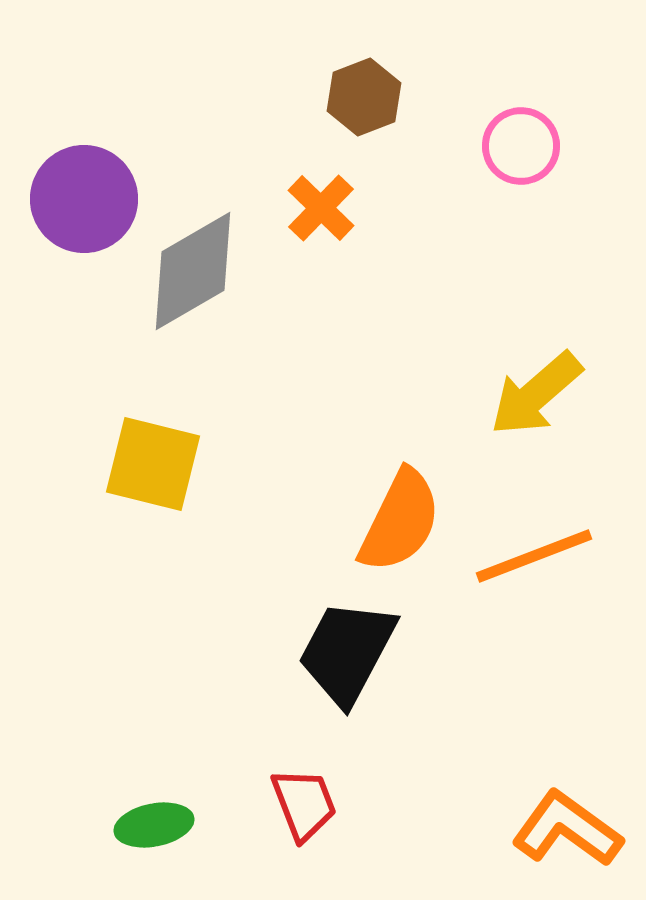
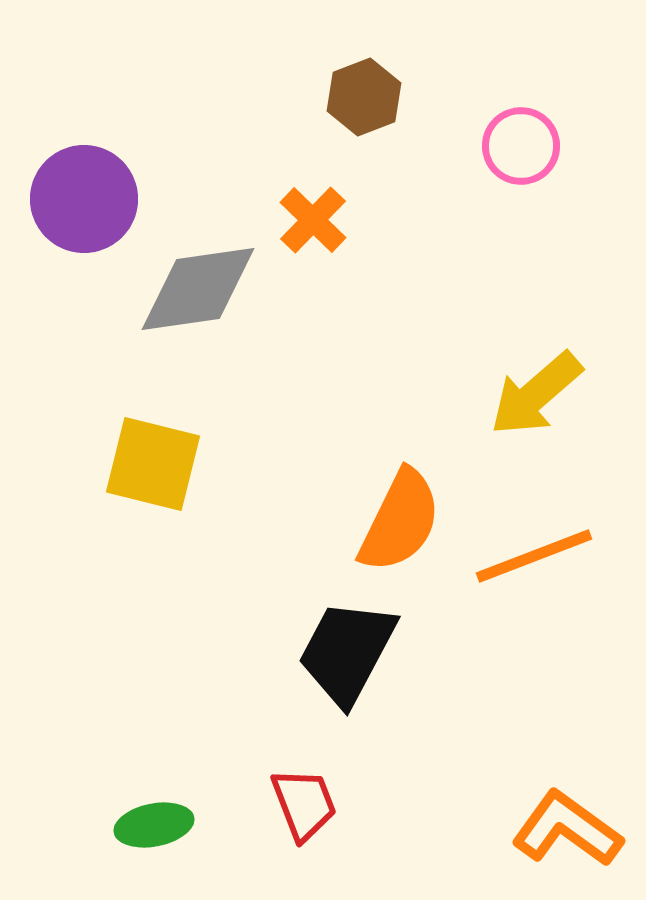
orange cross: moved 8 px left, 12 px down
gray diamond: moved 5 px right, 18 px down; rotated 22 degrees clockwise
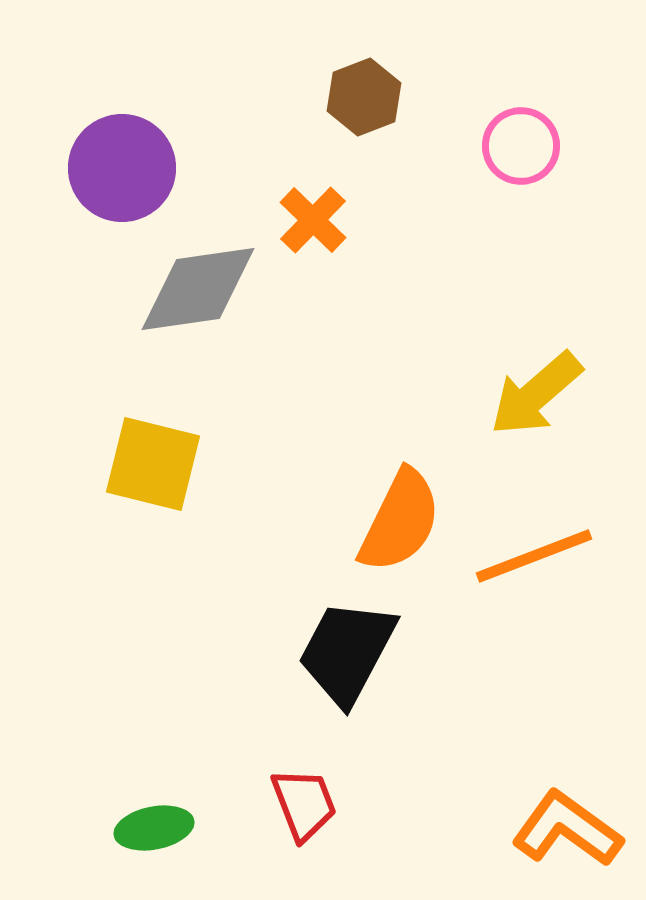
purple circle: moved 38 px right, 31 px up
green ellipse: moved 3 px down
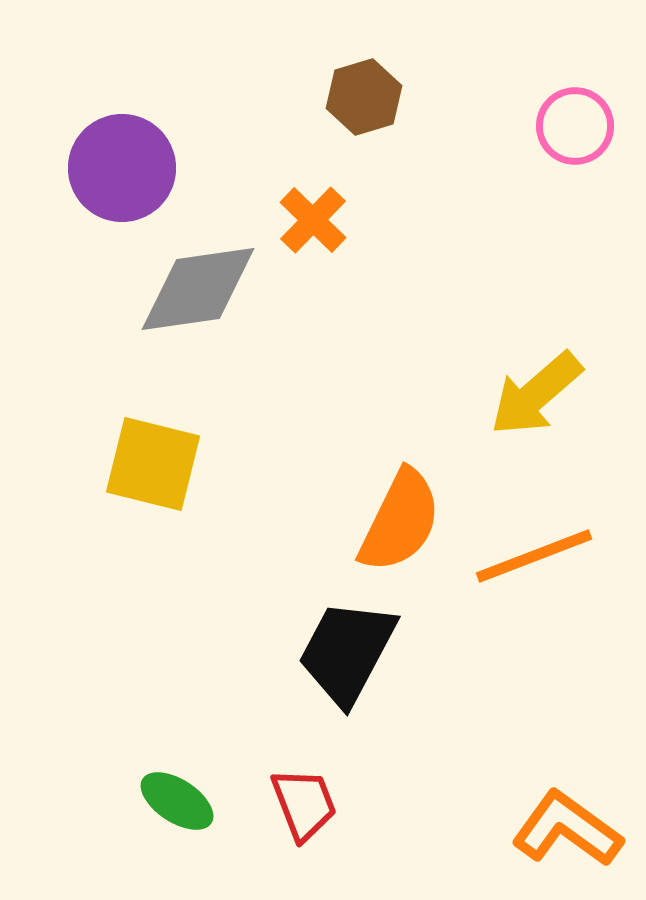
brown hexagon: rotated 4 degrees clockwise
pink circle: moved 54 px right, 20 px up
green ellipse: moved 23 px right, 27 px up; rotated 44 degrees clockwise
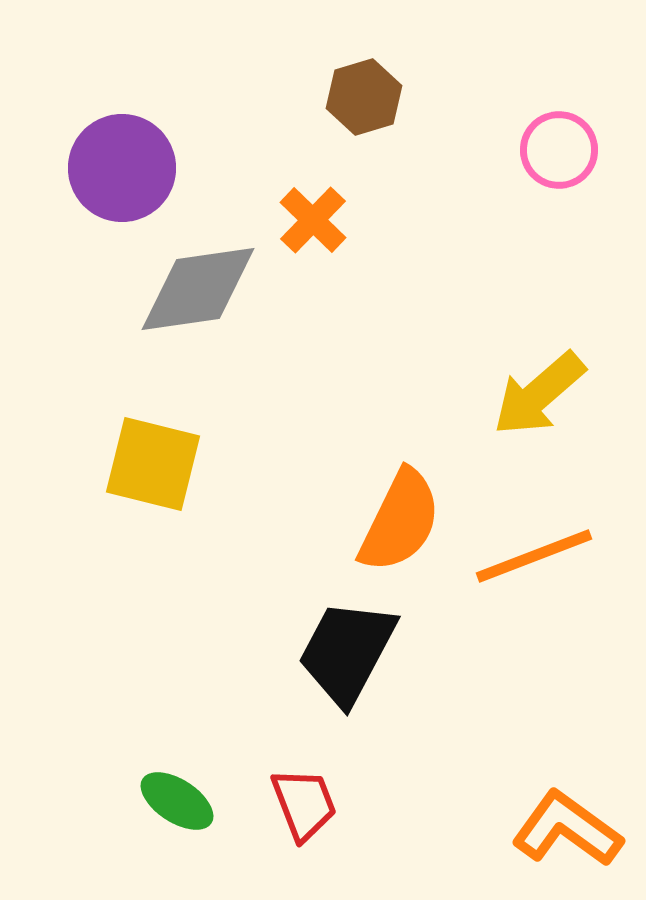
pink circle: moved 16 px left, 24 px down
yellow arrow: moved 3 px right
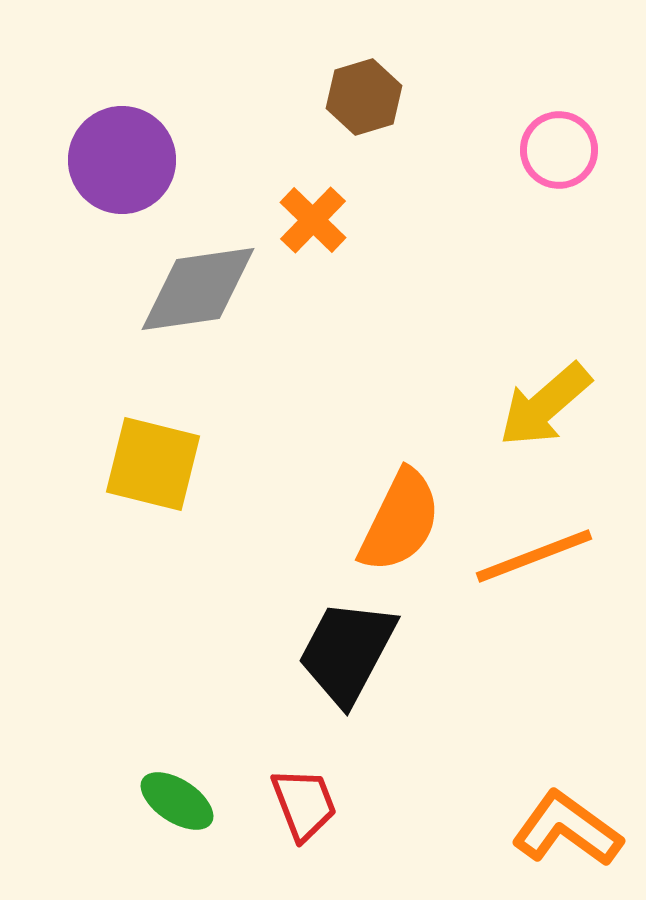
purple circle: moved 8 px up
yellow arrow: moved 6 px right, 11 px down
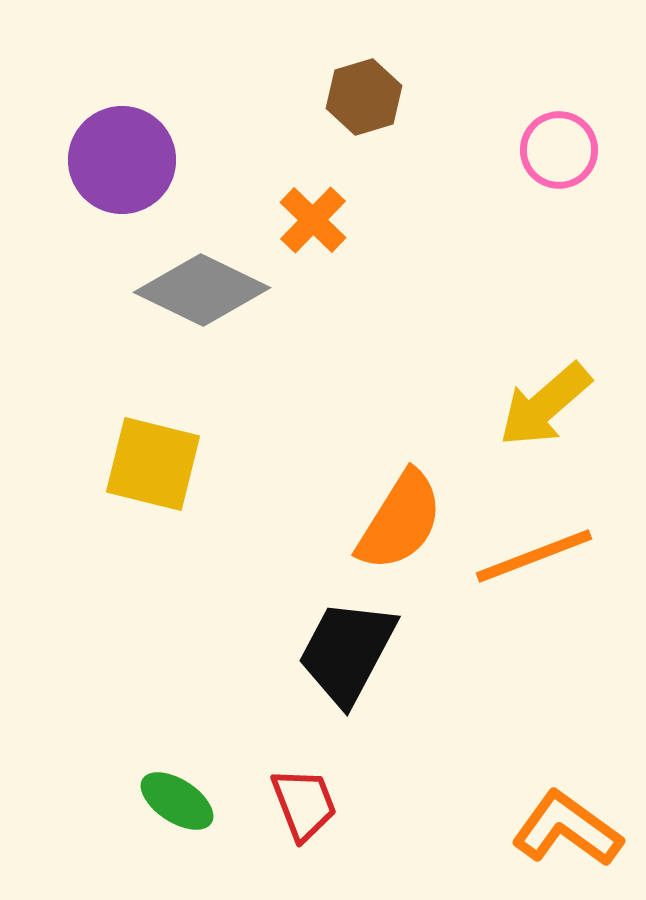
gray diamond: moved 4 px right, 1 px down; rotated 34 degrees clockwise
orange semicircle: rotated 6 degrees clockwise
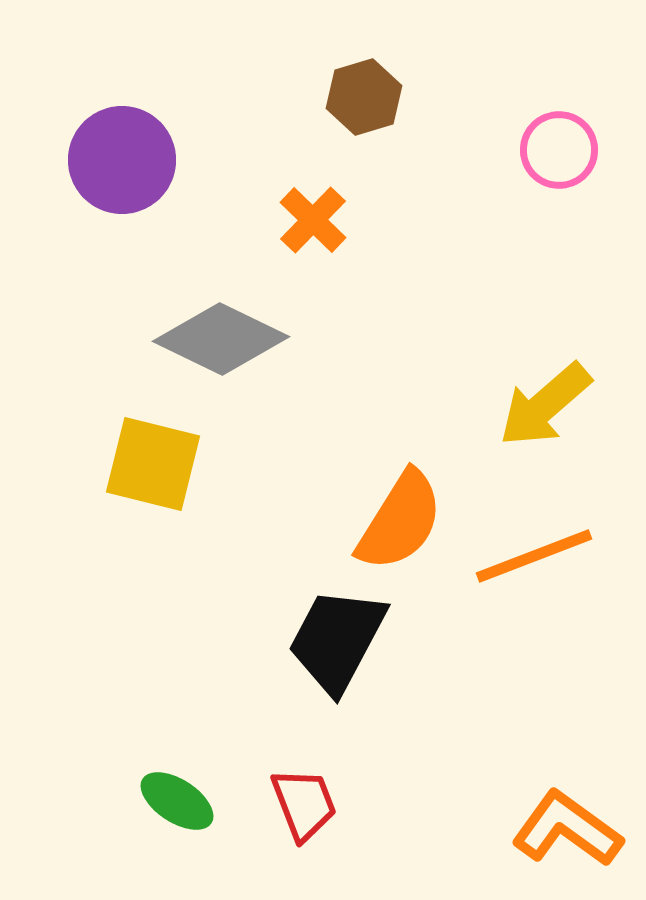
gray diamond: moved 19 px right, 49 px down
black trapezoid: moved 10 px left, 12 px up
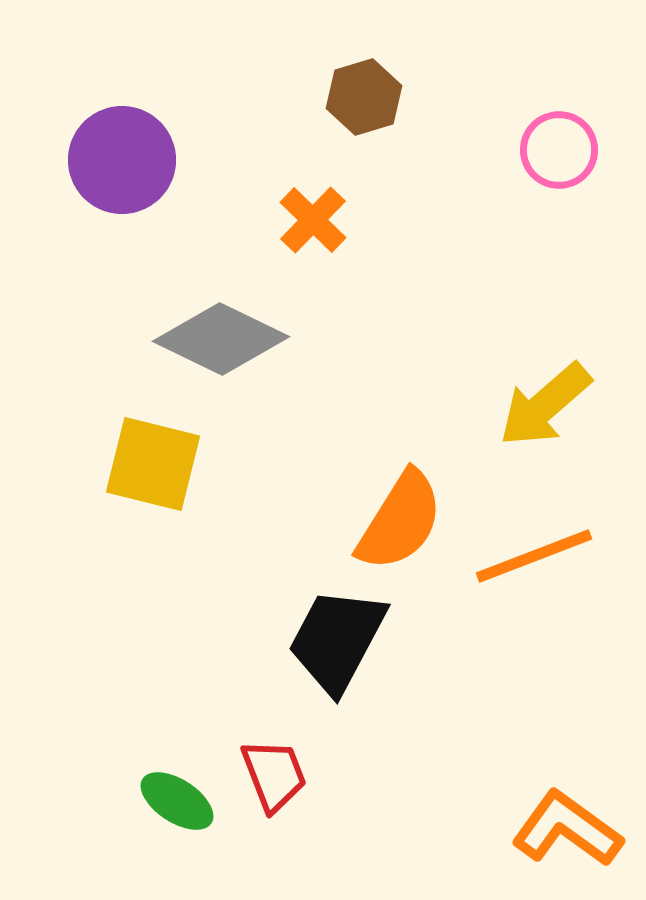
red trapezoid: moved 30 px left, 29 px up
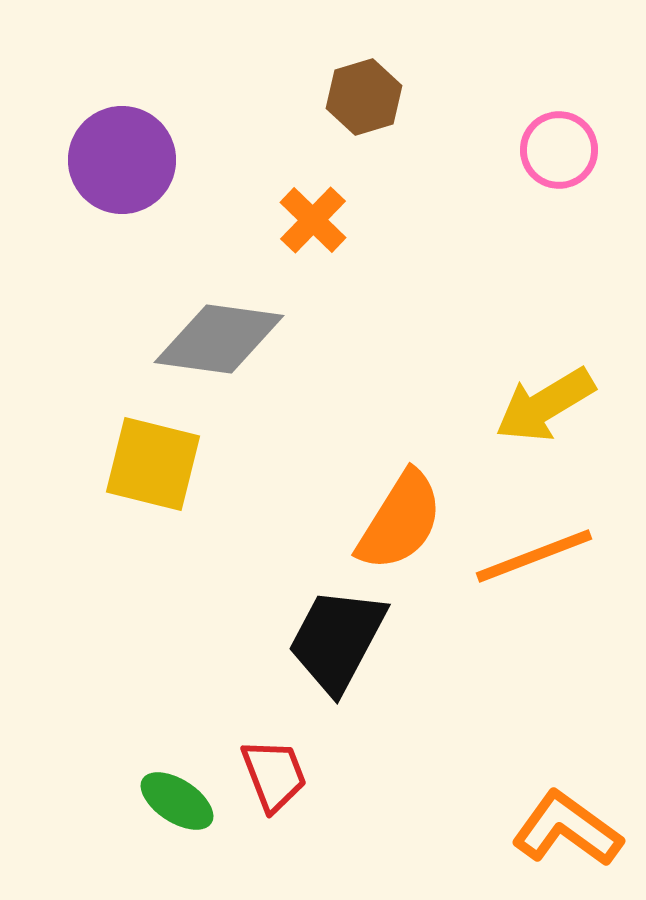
gray diamond: moved 2 px left; rotated 18 degrees counterclockwise
yellow arrow: rotated 10 degrees clockwise
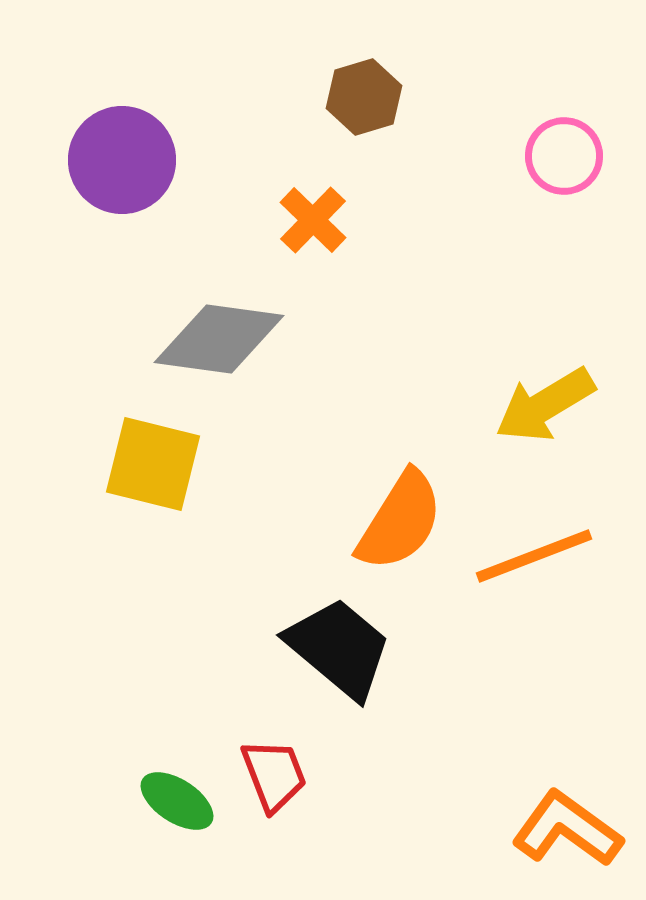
pink circle: moved 5 px right, 6 px down
black trapezoid: moved 2 px right, 8 px down; rotated 102 degrees clockwise
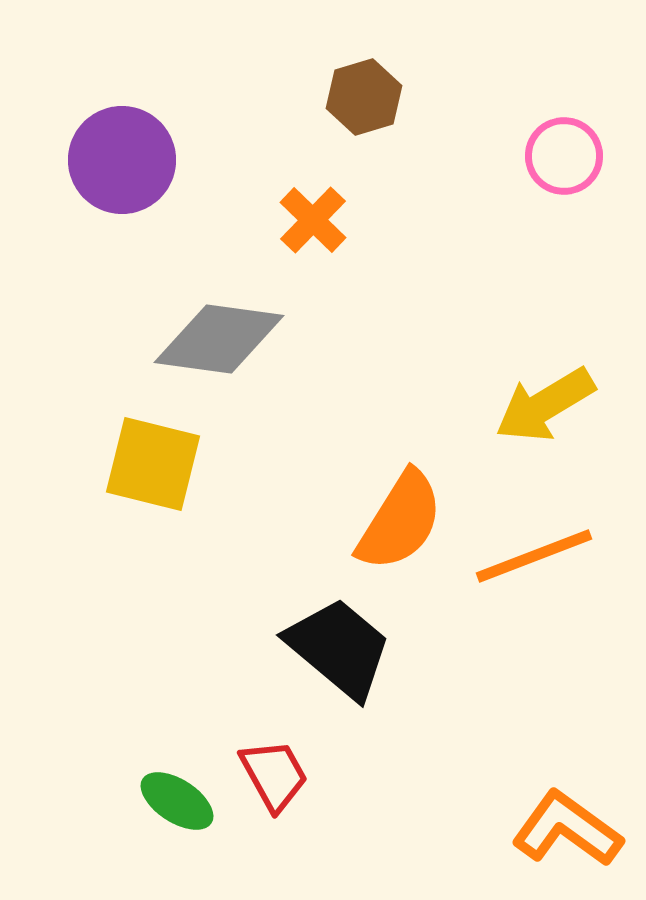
red trapezoid: rotated 8 degrees counterclockwise
